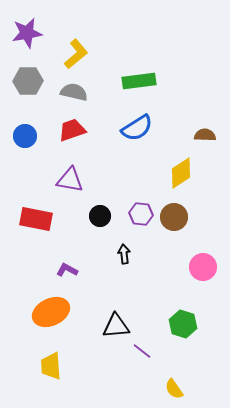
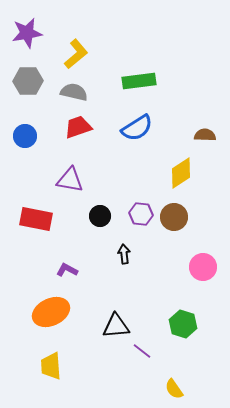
red trapezoid: moved 6 px right, 3 px up
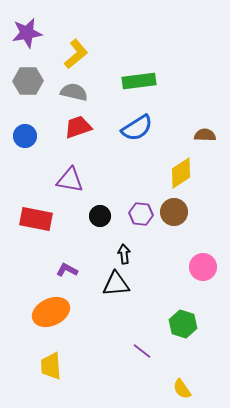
brown circle: moved 5 px up
black triangle: moved 42 px up
yellow semicircle: moved 8 px right
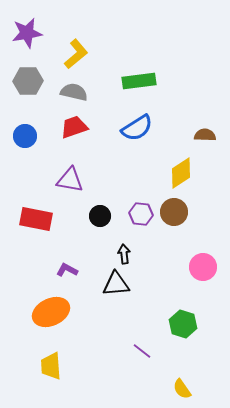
red trapezoid: moved 4 px left
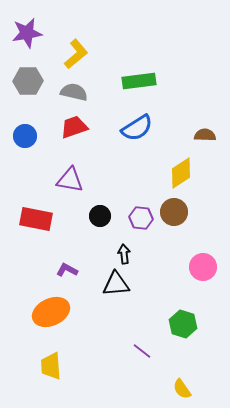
purple hexagon: moved 4 px down
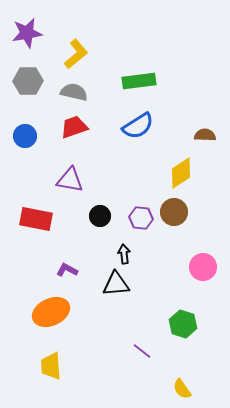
blue semicircle: moved 1 px right, 2 px up
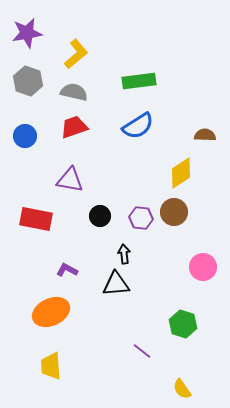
gray hexagon: rotated 20 degrees clockwise
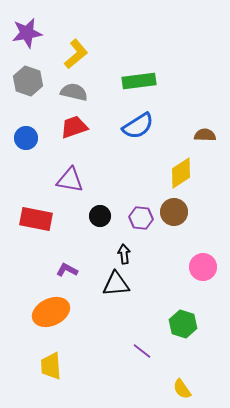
blue circle: moved 1 px right, 2 px down
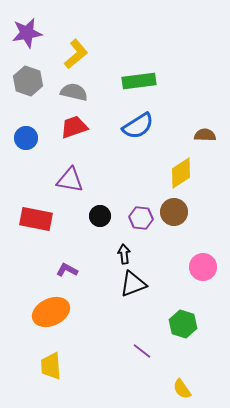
black triangle: moved 17 px right; rotated 16 degrees counterclockwise
